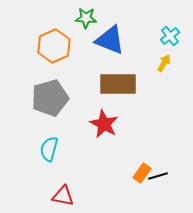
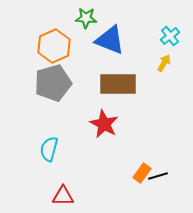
gray pentagon: moved 3 px right, 15 px up
red triangle: rotated 10 degrees counterclockwise
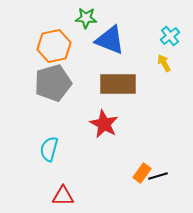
orange hexagon: rotated 12 degrees clockwise
yellow arrow: rotated 60 degrees counterclockwise
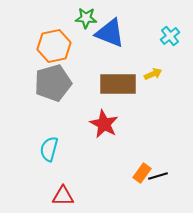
blue triangle: moved 7 px up
yellow arrow: moved 11 px left, 11 px down; rotated 96 degrees clockwise
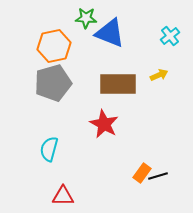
yellow arrow: moved 6 px right, 1 px down
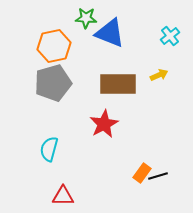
red star: rotated 16 degrees clockwise
